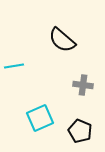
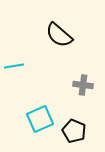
black semicircle: moved 3 px left, 5 px up
cyan square: moved 1 px down
black pentagon: moved 6 px left
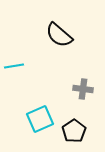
gray cross: moved 4 px down
black pentagon: rotated 15 degrees clockwise
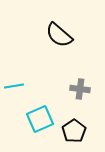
cyan line: moved 20 px down
gray cross: moved 3 px left
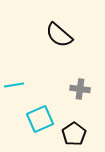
cyan line: moved 1 px up
black pentagon: moved 3 px down
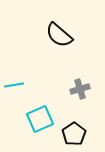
gray cross: rotated 24 degrees counterclockwise
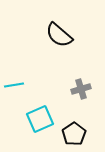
gray cross: moved 1 px right
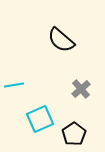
black semicircle: moved 2 px right, 5 px down
gray cross: rotated 24 degrees counterclockwise
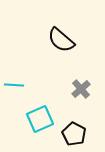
cyan line: rotated 12 degrees clockwise
black pentagon: rotated 10 degrees counterclockwise
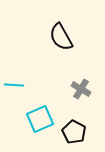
black semicircle: moved 3 px up; rotated 20 degrees clockwise
gray cross: rotated 18 degrees counterclockwise
black pentagon: moved 2 px up
